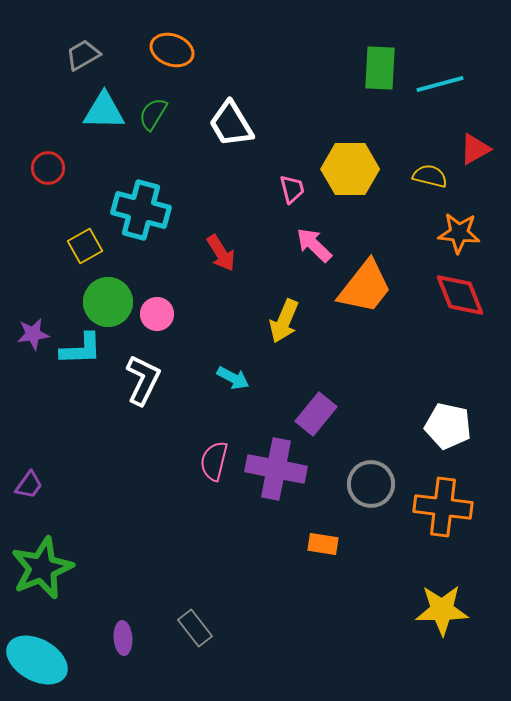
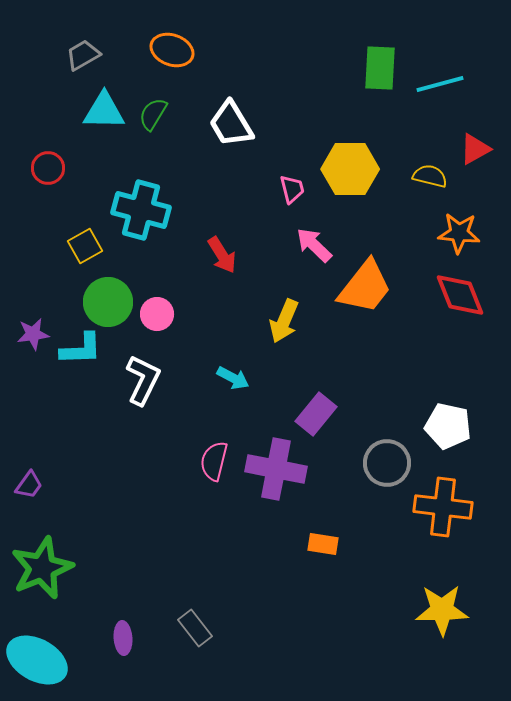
red arrow: moved 1 px right, 2 px down
gray circle: moved 16 px right, 21 px up
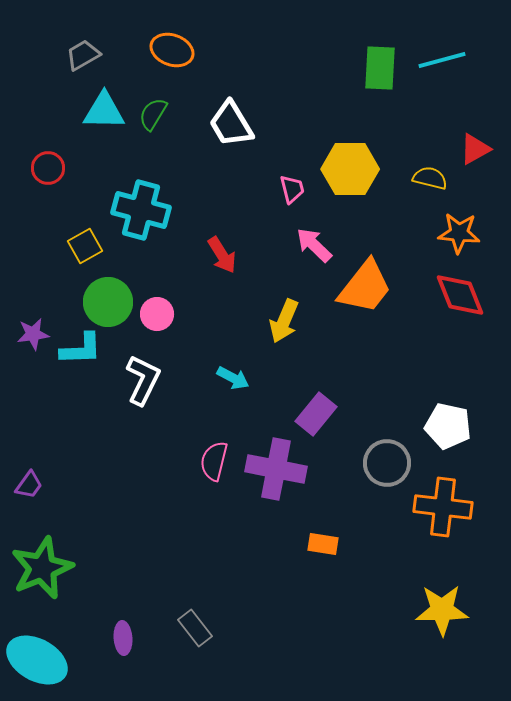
cyan line: moved 2 px right, 24 px up
yellow semicircle: moved 2 px down
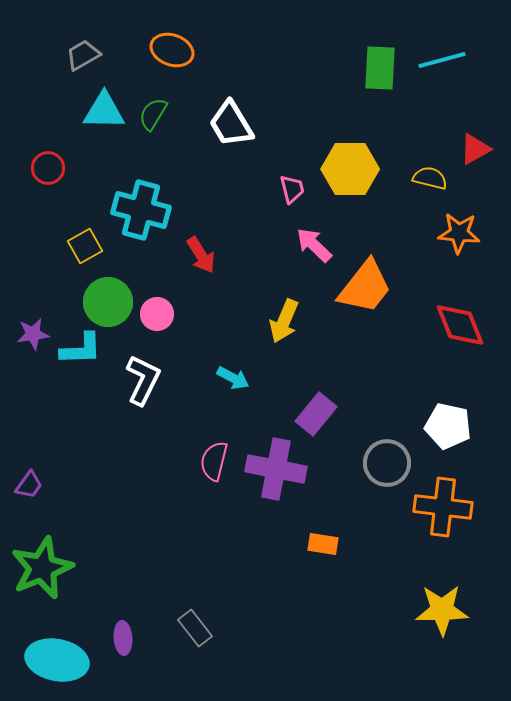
red arrow: moved 21 px left
red diamond: moved 30 px down
cyan ellipse: moved 20 px right; rotated 18 degrees counterclockwise
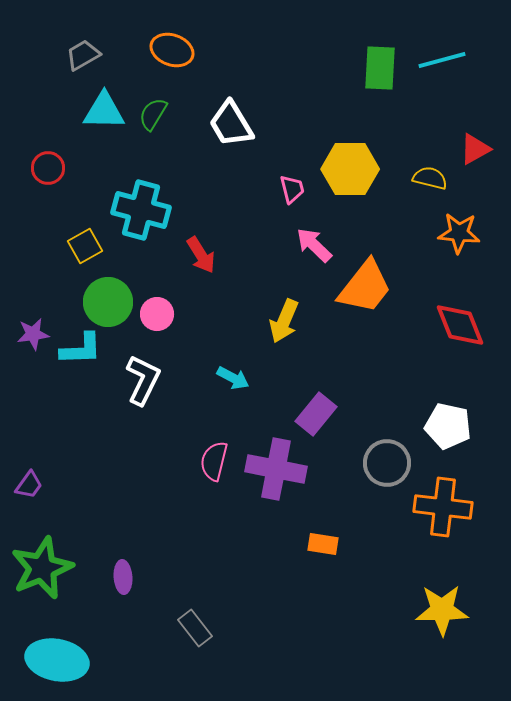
purple ellipse: moved 61 px up
